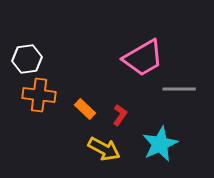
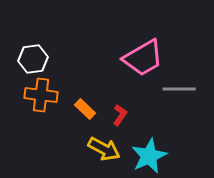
white hexagon: moved 6 px right
orange cross: moved 2 px right
cyan star: moved 11 px left, 12 px down
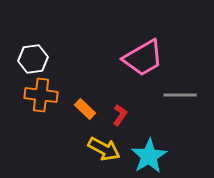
gray line: moved 1 px right, 6 px down
cyan star: rotated 6 degrees counterclockwise
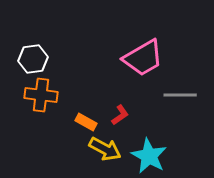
orange rectangle: moved 1 px right, 13 px down; rotated 15 degrees counterclockwise
red L-shape: rotated 20 degrees clockwise
yellow arrow: moved 1 px right
cyan star: rotated 12 degrees counterclockwise
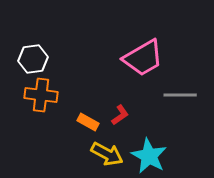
orange rectangle: moved 2 px right
yellow arrow: moved 2 px right, 5 px down
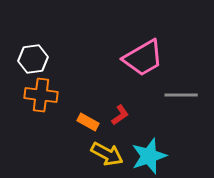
gray line: moved 1 px right
cyan star: rotated 24 degrees clockwise
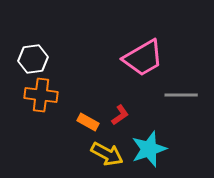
cyan star: moved 7 px up
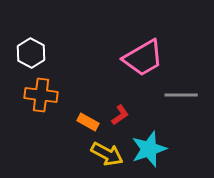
white hexagon: moved 2 px left, 6 px up; rotated 24 degrees counterclockwise
